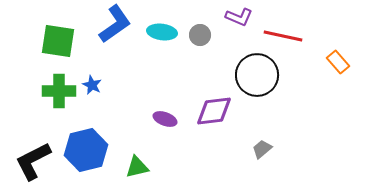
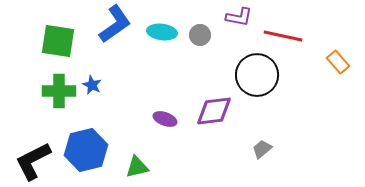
purple L-shape: rotated 12 degrees counterclockwise
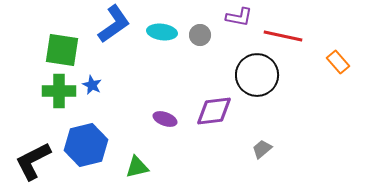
blue L-shape: moved 1 px left
green square: moved 4 px right, 9 px down
blue hexagon: moved 5 px up
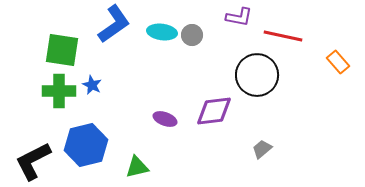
gray circle: moved 8 px left
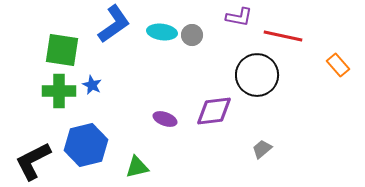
orange rectangle: moved 3 px down
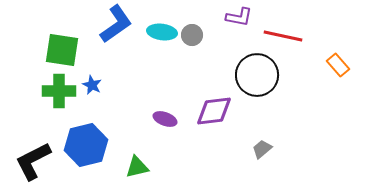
blue L-shape: moved 2 px right
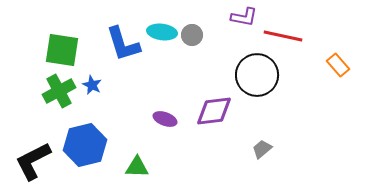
purple L-shape: moved 5 px right
blue L-shape: moved 7 px right, 20 px down; rotated 108 degrees clockwise
green cross: rotated 28 degrees counterclockwise
blue hexagon: moved 1 px left
green triangle: rotated 15 degrees clockwise
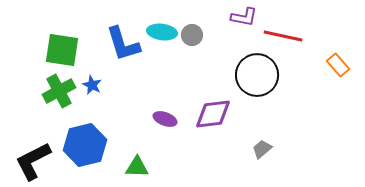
purple diamond: moved 1 px left, 3 px down
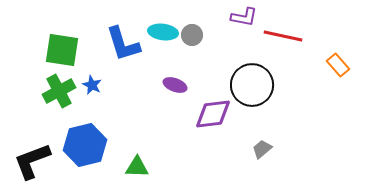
cyan ellipse: moved 1 px right
black circle: moved 5 px left, 10 px down
purple ellipse: moved 10 px right, 34 px up
black L-shape: moved 1 px left; rotated 6 degrees clockwise
